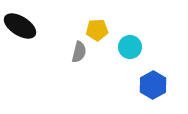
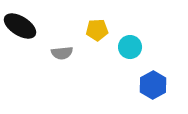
gray semicircle: moved 17 px left, 1 px down; rotated 70 degrees clockwise
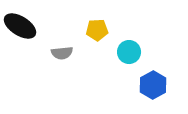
cyan circle: moved 1 px left, 5 px down
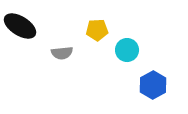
cyan circle: moved 2 px left, 2 px up
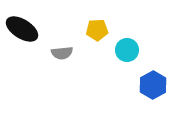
black ellipse: moved 2 px right, 3 px down
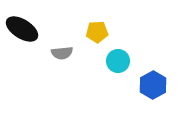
yellow pentagon: moved 2 px down
cyan circle: moved 9 px left, 11 px down
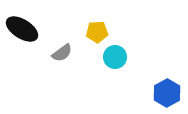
gray semicircle: rotated 30 degrees counterclockwise
cyan circle: moved 3 px left, 4 px up
blue hexagon: moved 14 px right, 8 px down
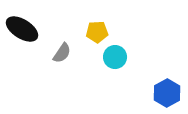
gray semicircle: rotated 20 degrees counterclockwise
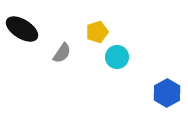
yellow pentagon: rotated 15 degrees counterclockwise
cyan circle: moved 2 px right
